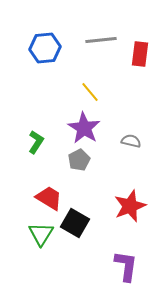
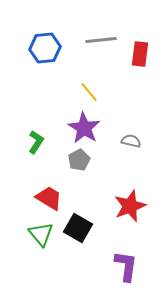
yellow line: moved 1 px left
black square: moved 3 px right, 5 px down
green triangle: rotated 12 degrees counterclockwise
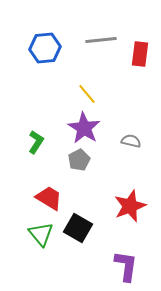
yellow line: moved 2 px left, 2 px down
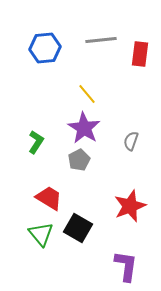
gray semicircle: rotated 84 degrees counterclockwise
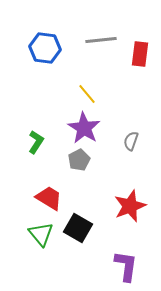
blue hexagon: rotated 12 degrees clockwise
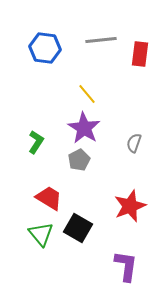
gray semicircle: moved 3 px right, 2 px down
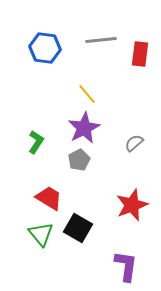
purple star: rotated 12 degrees clockwise
gray semicircle: rotated 30 degrees clockwise
red star: moved 2 px right, 1 px up
